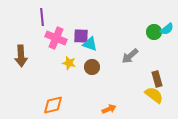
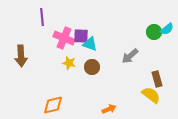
pink cross: moved 8 px right
yellow semicircle: moved 3 px left
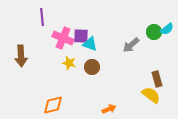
pink cross: moved 1 px left
gray arrow: moved 1 px right, 11 px up
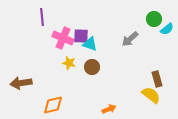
green circle: moved 13 px up
gray arrow: moved 1 px left, 6 px up
brown arrow: moved 27 px down; rotated 85 degrees clockwise
